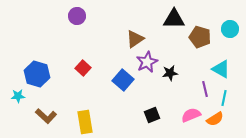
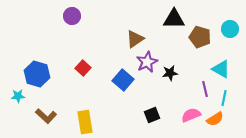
purple circle: moved 5 px left
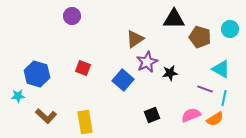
red square: rotated 21 degrees counterclockwise
purple line: rotated 56 degrees counterclockwise
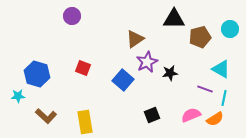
brown pentagon: rotated 30 degrees counterclockwise
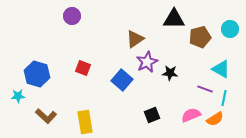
black star: rotated 14 degrees clockwise
blue square: moved 1 px left
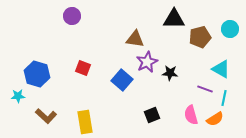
brown triangle: rotated 42 degrees clockwise
pink semicircle: rotated 84 degrees counterclockwise
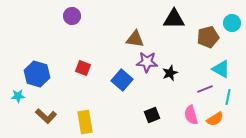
cyan circle: moved 2 px right, 6 px up
brown pentagon: moved 8 px right
purple star: rotated 30 degrees clockwise
black star: rotated 28 degrees counterclockwise
purple line: rotated 42 degrees counterclockwise
cyan line: moved 4 px right, 1 px up
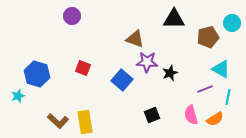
brown triangle: rotated 12 degrees clockwise
cyan star: rotated 16 degrees counterclockwise
brown L-shape: moved 12 px right, 5 px down
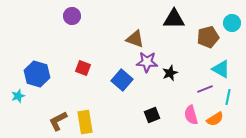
brown L-shape: rotated 110 degrees clockwise
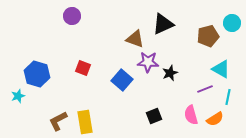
black triangle: moved 11 px left, 5 px down; rotated 25 degrees counterclockwise
brown pentagon: moved 1 px up
purple star: moved 1 px right
black square: moved 2 px right, 1 px down
